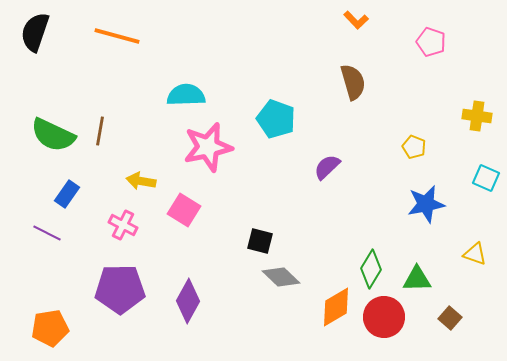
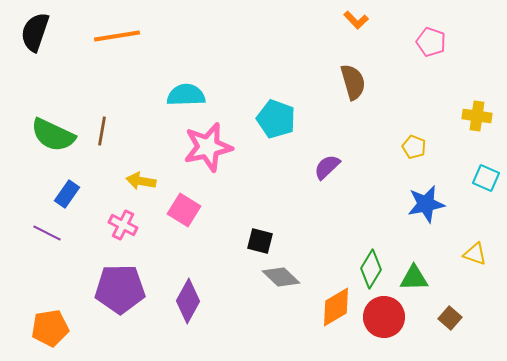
orange line: rotated 24 degrees counterclockwise
brown line: moved 2 px right
green triangle: moved 3 px left, 1 px up
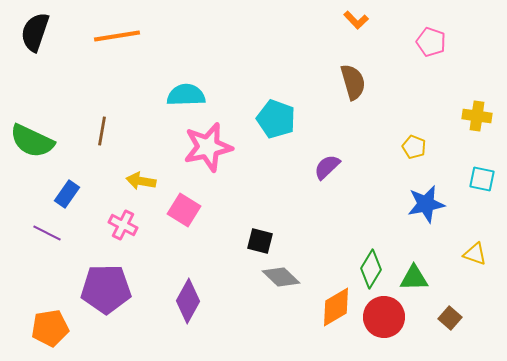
green semicircle: moved 21 px left, 6 px down
cyan square: moved 4 px left, 1 px down; rotated 12 degrees counterclockwise
purple pentagon: moved 14 px left
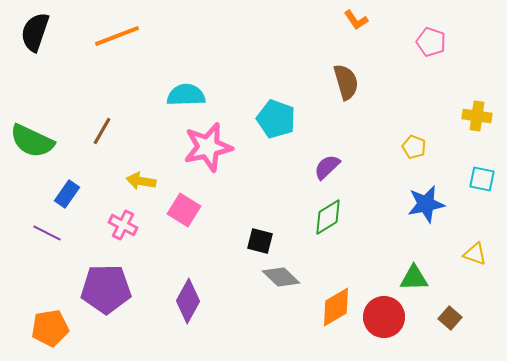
orange L-shape: rotated 10 degrees clockwise
orange line: rotated 12 degrees counterclockwise
brown semicircle: moved 7 px left
brown line: rotated 20 degrees clockwise
green diamond: moved 43 px left, 52 px up; rotated 27 degrees clockwise
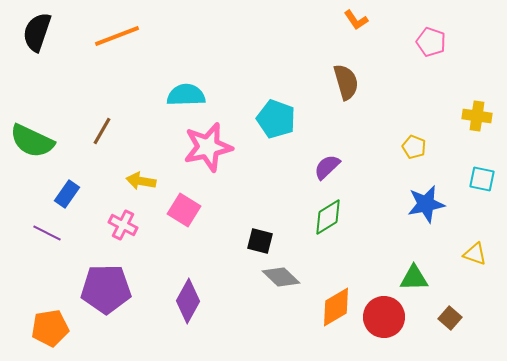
black semicircle: moved 2 px right
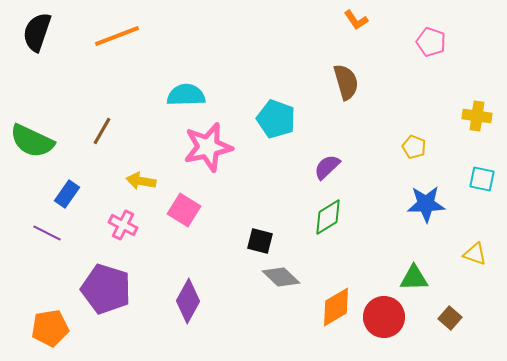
blue star: rotated 9 degrees clockwise
purple pentagon: rotated 18 degrees clockwise
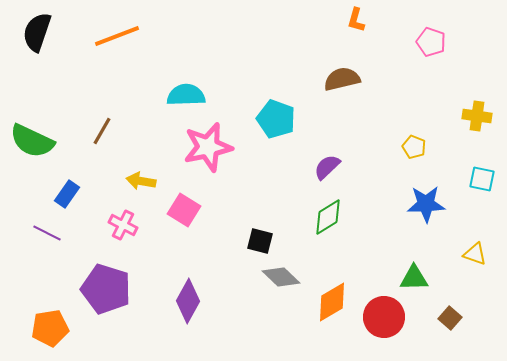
orange L-shape: rotated 50 degrees clockwise
brown semicircle: moved 4 px left, 3 px up; rotated 87 degrees counterclockwise
orange diamond: moved 4 px left, 5 px up
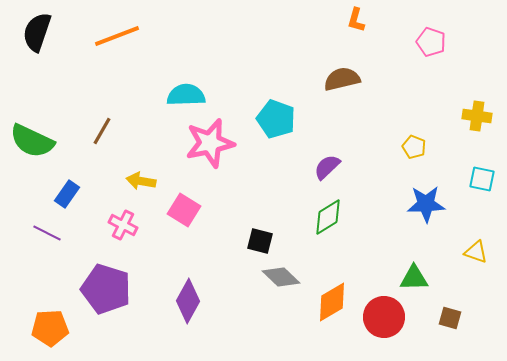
pink star: moved 2 px right, 4 px up
yellow triangle: moved 1 px right, 2 px up
brown square: rotated 25 degrees counterclockwise
orange pentagon: rotated 6 degrees clockwise
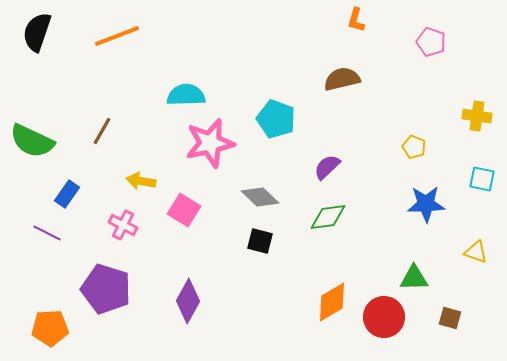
green diamond: rotated 24 degrees clockwise
gray diamond: moved 21 px left, 80 px up
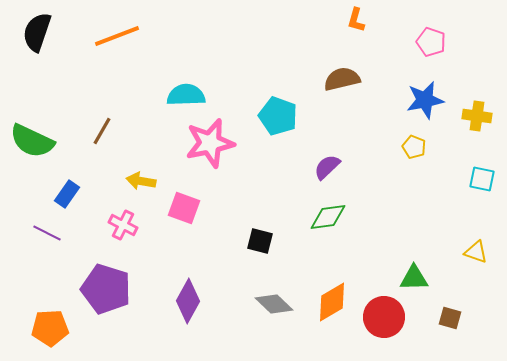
cyan pentagon: moved 2 px right, 3 px up
gray diamond: moved 14 px right, 107 px down
blue star: moved 1 px left, 104 px up; rotated 9 degrees counterclockwise
pink square: moved 2 px up; rotated 12 degrees counterclockwise
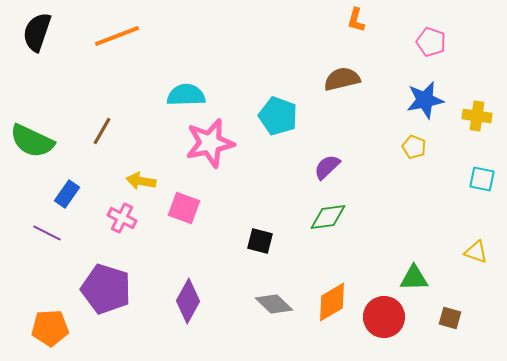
pink cross: moved 1 px left, 7 px up
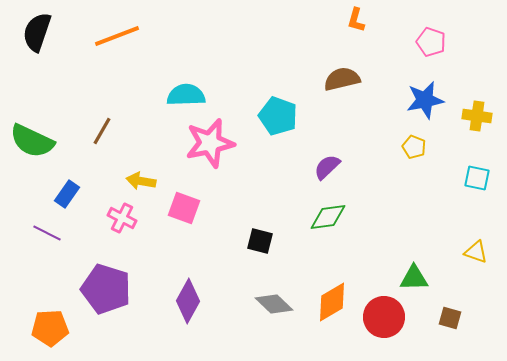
cyan square: moved 5 px left, 1 px up
